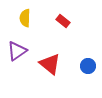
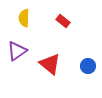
yellow semicircle: moved 1 px left
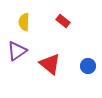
yellow semicircle: moved 4 px down
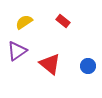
yellow semicircle: rotated 54 degrees clockwise
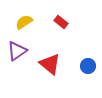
red rectangle: moved 2 px left, 1 px down
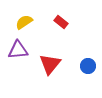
purple triangle: moved 1 px right, 1 px up; rotated 30 degrees clockwise
red triangle: rotated 30 degrees clockwise
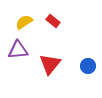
red rectangle: moved 8 px left, 1 px up
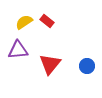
red rectangle: moved 6 px left
blue circle: moved 1 px left
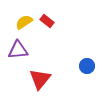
red triangle: moved 10 px left, 15 px down
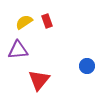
red rectangle: rotated 32 degrees clockwise
red triangle: moved 1 px left, 1 px down
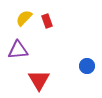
yellow semicircle: moved 4 px up; rotated 12 degrees counterclockwise
red triangle: rotated 10 degrees counterclockwise
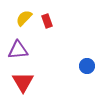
red triangle: moved 16 px left, 2 px down
